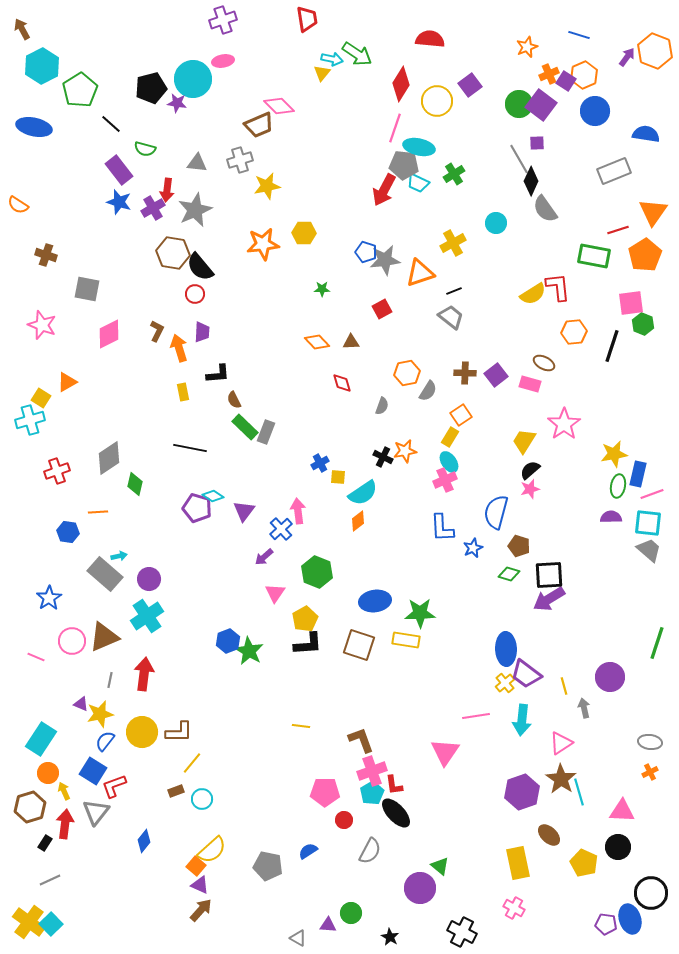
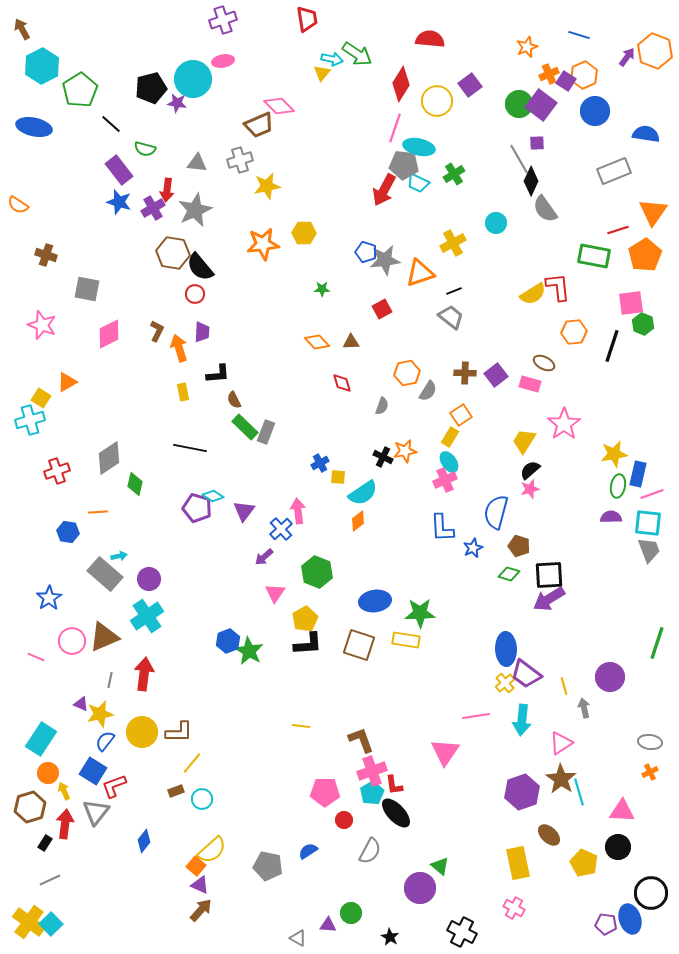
gray trapezoid at (649, 550): rotated 28 degrees clockwise
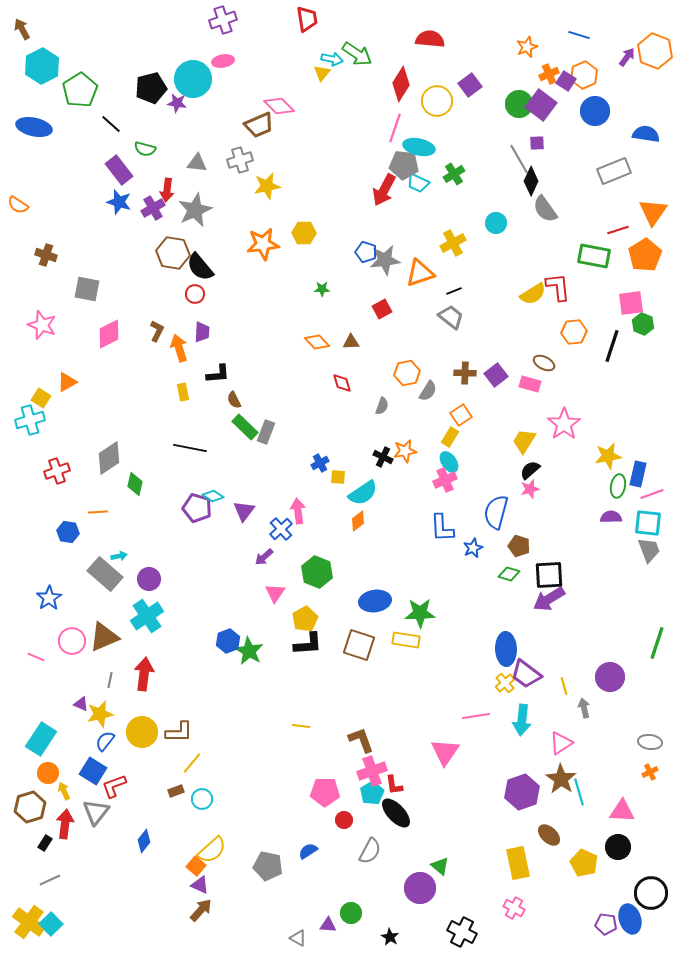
yellow star at (614, 454): moved 6 px left, 2 px down
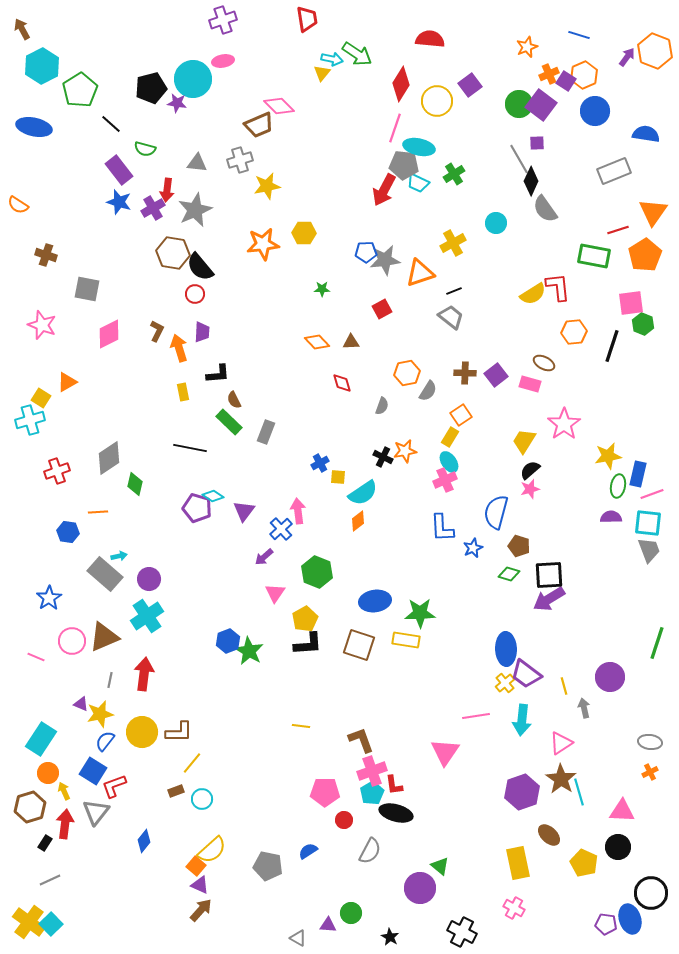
blue pentagon at (366, 252): rotated 20 degrees counterclockwise
green rectangle at (245, 427): moved 16 px left, 5 px up
black ellipse at (396, 813): rotated 32 degrees counterclockwise
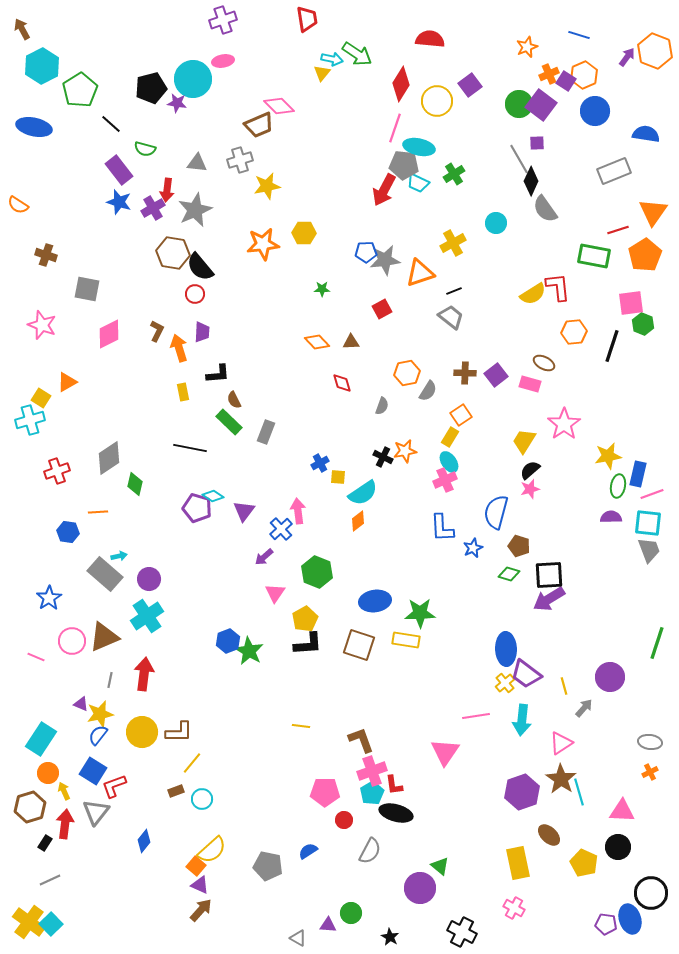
gray arrow at (584, 708): rotated 54 degrees clockwise
blue semicircle at (105, 741): moved 7 px left, 6 px up
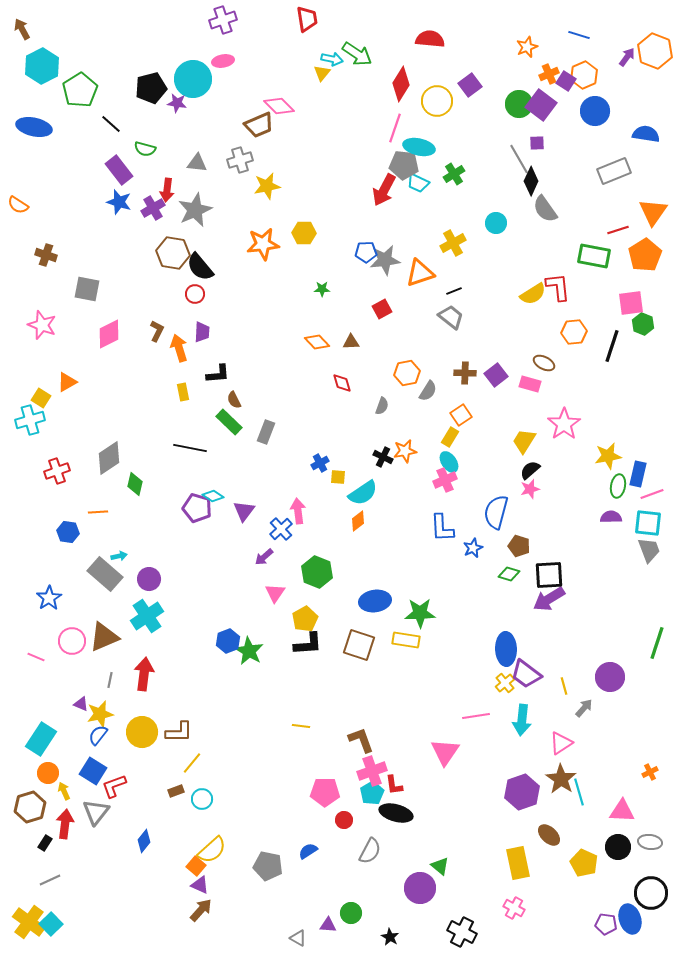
gray ellipse at (650, 742): moved 100 px down
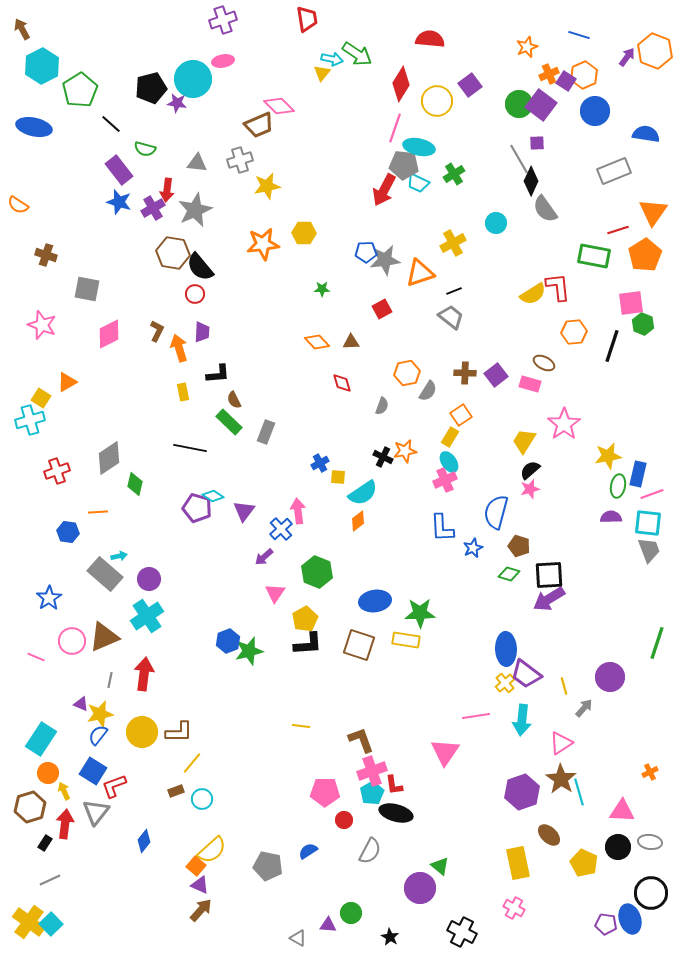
green star at (249, 651): rotated 28 degrees clockwise
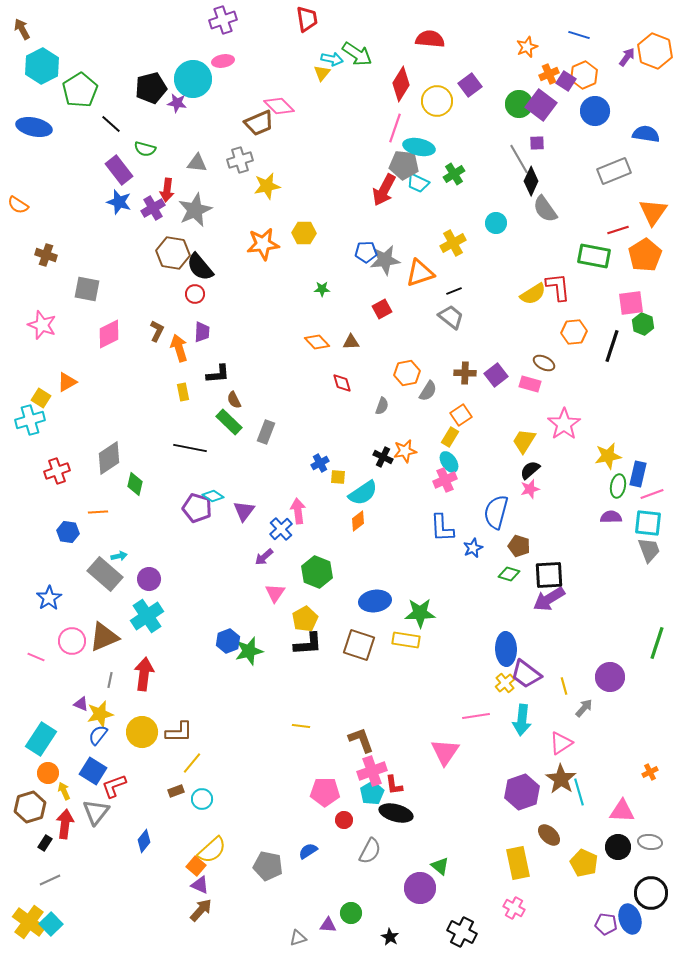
brown trapezoid at (259, 125): moved 2 px up
gray triangle at (298, 938): rotated 48 degrees counterclockwise
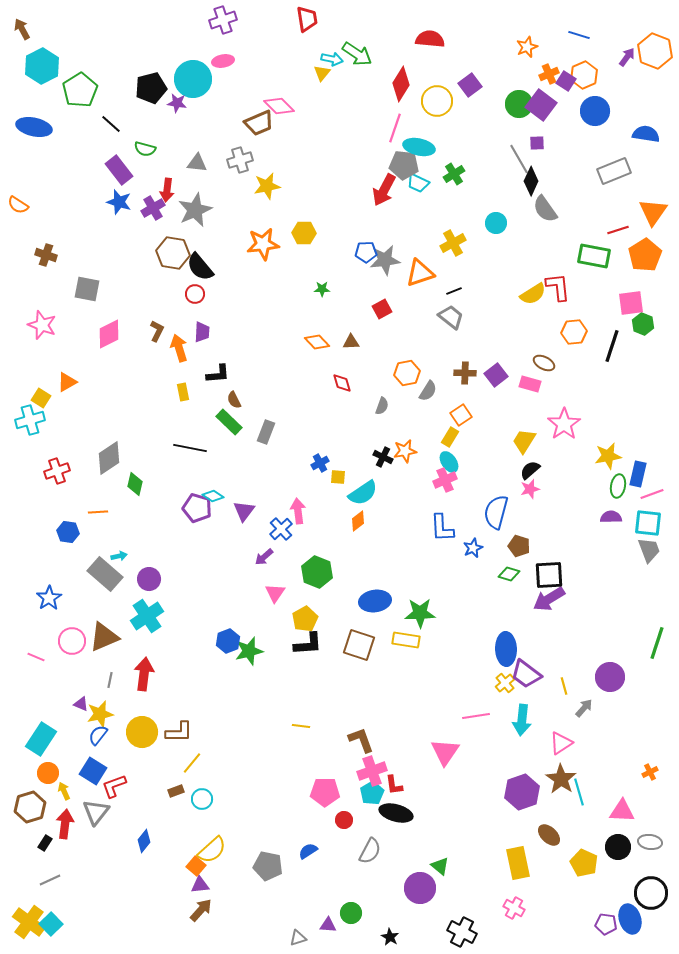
purple triangle at (200, 885): rotated 30 degrees counterclockwise
